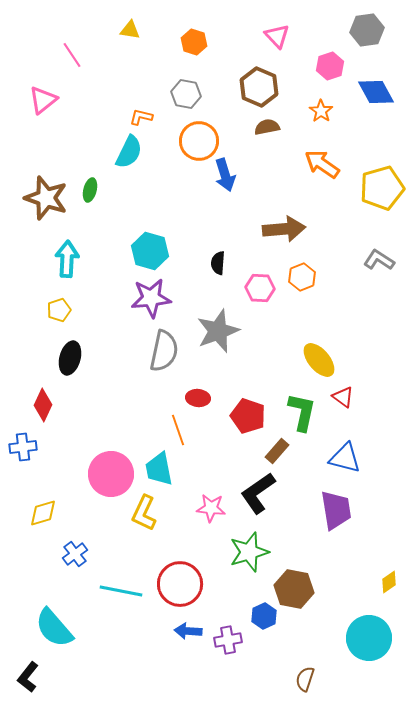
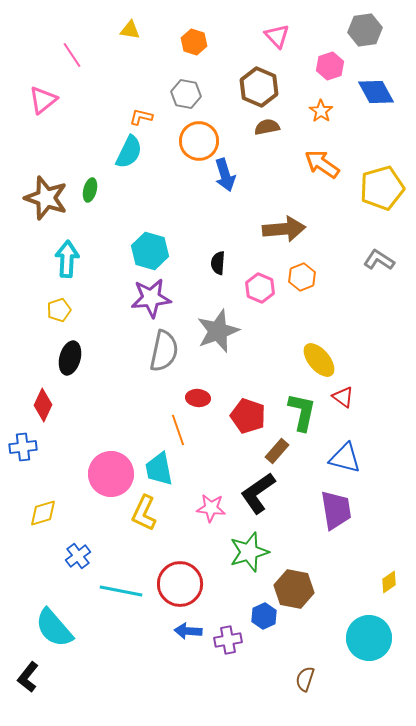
gray hexagon at (367, 30): moved 2 px left
pink hexagon at (260, 288): rotated 20 degrees clockwise
blue cross at (75, 554): moved 3 px right, 2 px down
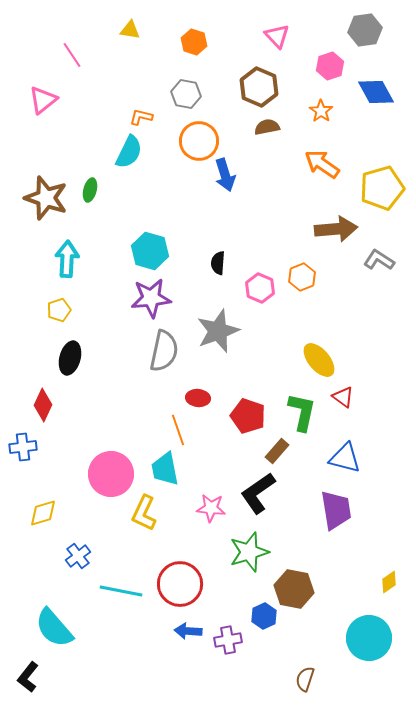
brown arrow at (284, 229): moved 52 px right
cyan trapezoid at (159, 469): moved 6 px right
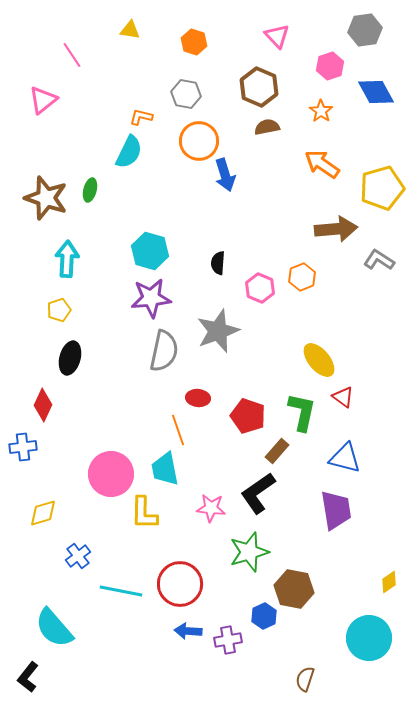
yellow L-shape at (144, 513): rotated 24 degrees counterclockwise
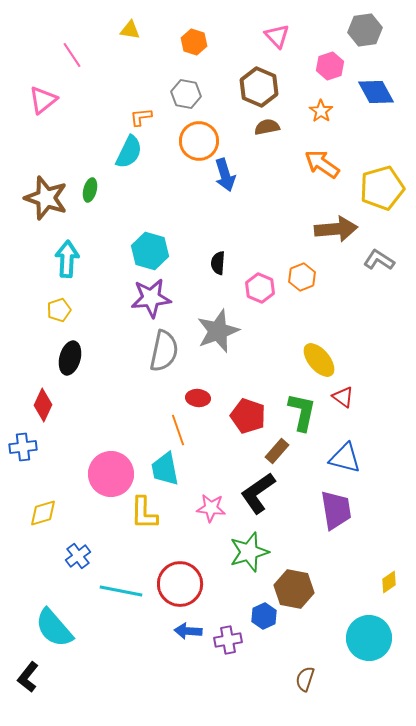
orange L-shape at (141, 117): rotated 20 degrees counterclockwise
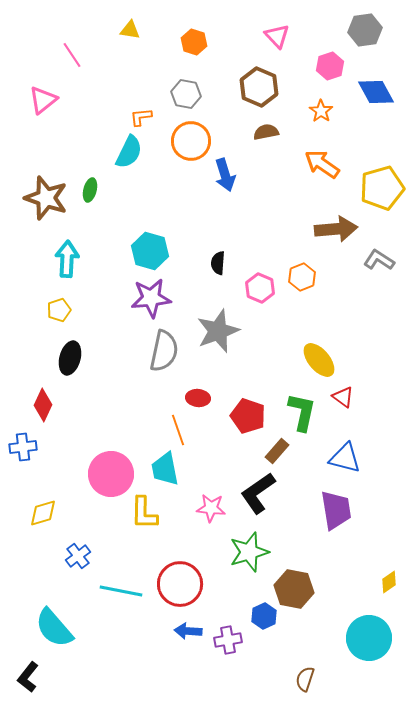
brown semicircle at (267, 127): moved 1 px left, 5 px down
orange circle at (199, 141): moved 8 px left
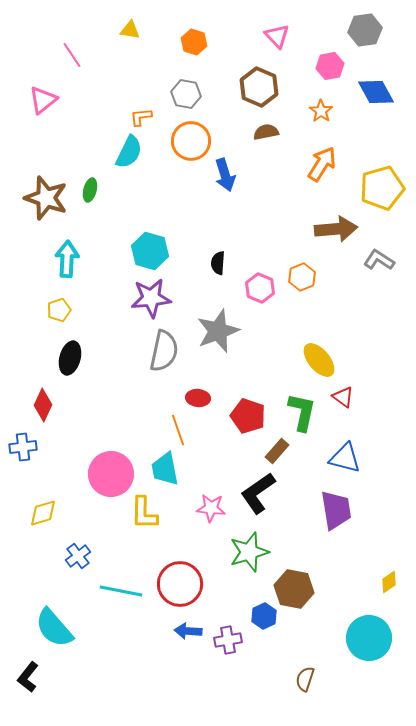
pink hexagon at (330, 66): rotated 8 degrees clockwise
orange arrow at (322, 164): rotated 87 degrees clockwise
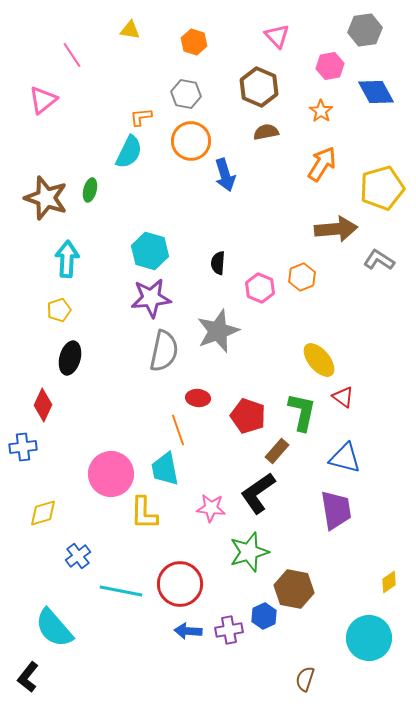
purple cross at (228, 640): moved 1 px right, 10 px up
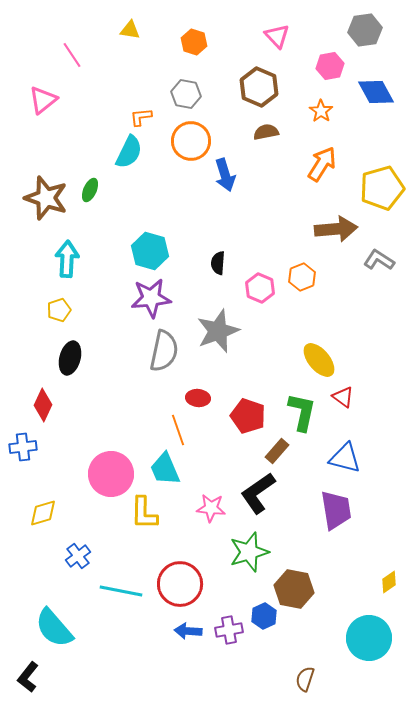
green ellipse at (90, 190): rotated 10 degrees clockwise
cyan trapezoid at (165, 469): rotated 12 degrees counterclockwise
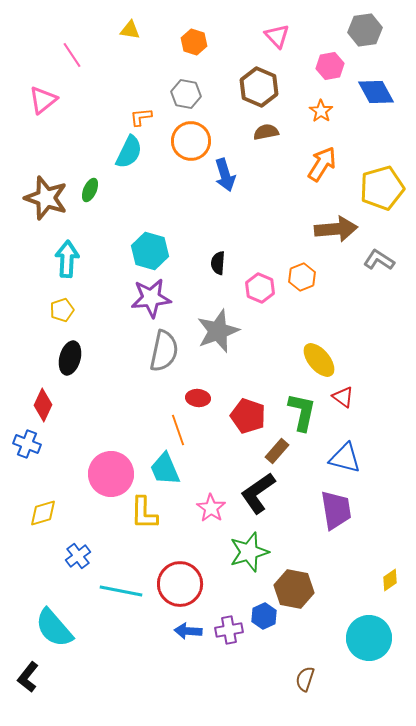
yellow pentagon at (59, 310): moved 3 px right
blue cross at (23, 447): moved 4 px right, 3 px up; rotated 28 degrees clockwise
pink star at (211, 508): rotated 28 degrees clockwise
yellow diamond at (389, 582): moved 1 px right, 2 px up
